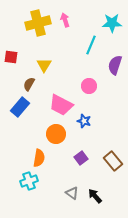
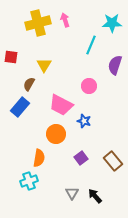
gray triangle: rotated 24 degrees clockwise
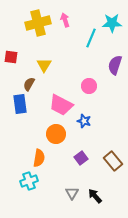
cyan line: moved 7 px up
blue rectangle: moved 3 px up; rotated 48 degrees counterclockwise
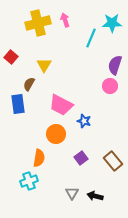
red square: rotated 32 degrees clockwise
pink circle: moved 21 px right
blue rectangle: moved 2 px left
black arrow: rotated 35 degrees counterclockwise
